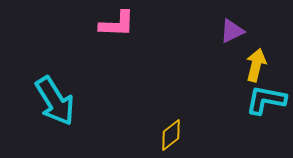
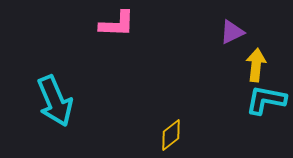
purple triangle: moved 1 px down
yellow arrow: rotated 8 degrees counterclockwise
cyan arrow: rotated 9 degrees clockwise
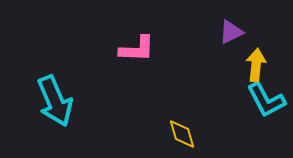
pink L-shape: moved 20 px right, 25 px down
purple triangle: moved 1 px left
cyan L-shape: rotated 129 degrees counterclockwise
yellow diamond: moved 11 px right, 1 px up; rotated 68 degrees counterclockwise
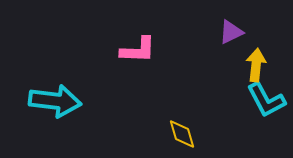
pink L-shape: moved 1 px right, 1 px down
cyan arrow: rotated 60 degrees counterclockwise
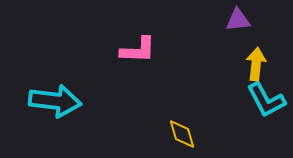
purple triangle: moved 7 px right, 12 px up; rotated 20 degrees clockwise
yellow arrow: moved 1 px up
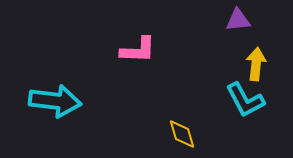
cyan L-shape: moved 21 px left
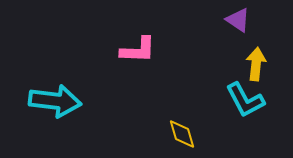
purple triangle: rotated 40 degrees clockwise
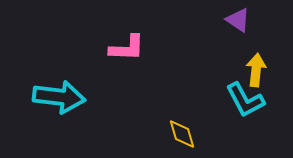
pink L-shape: moved 11 px left, 2 px up
yellow arrow: moved 6 px down
cyan arrow: moved 4 px right, 4 px up
